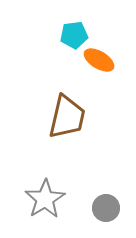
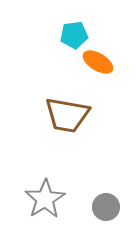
orange ellipse: moved 1 px left, 2 px down
brown trapezoid: moved 2 px up; rotated 87 degrees clockwise
gray circle: moved 1 px up
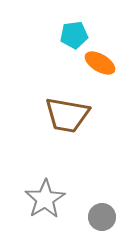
orange ellipse: moved 2 px right, 1 px down
gray circle: moved 4 px left, 10 px down
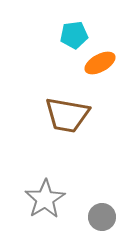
orange ellipse: rotated 60 degrees counterclockwise
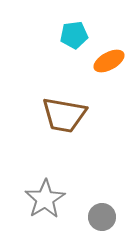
orange ellipse: moved 9 px right, 2 px up
brown trapezoid: moved 3 px left
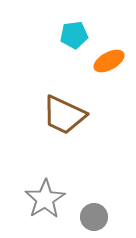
brown trapezoid: rotated 15 degrees clockwise
gray circle: moved 8 px left
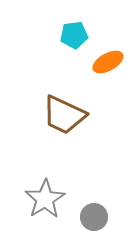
orange ellipse: moved 1 px left, 1 px down
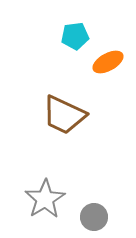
cyan pentagon: moved 1 px right, 1 px down
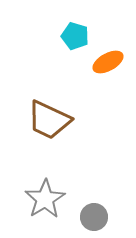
cyan pentagon: rotated 24 degrees clockwise
brown trapezoid: moved 15 px left, 5 px down
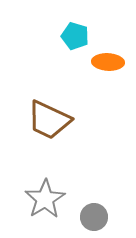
orange ellipse: rotated 32 degrees clockwise
